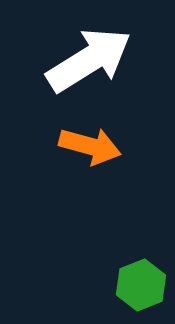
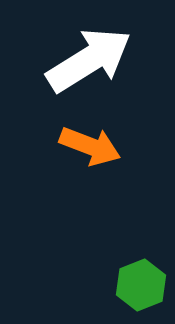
orange arrow: rotated 6 degrees clockwise
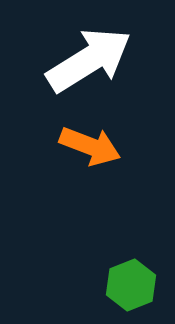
green hexagon: moved 10 px left
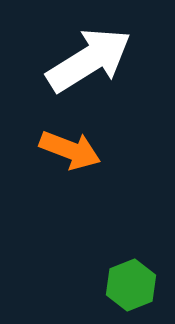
orange arrow: moved 20 px left, 4 px down
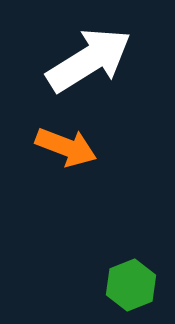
orange arrow: moved 4 px left, 3 px up
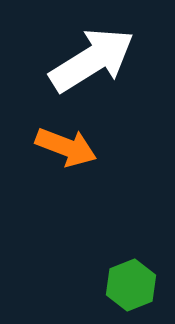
white arrow: moved 3 px right
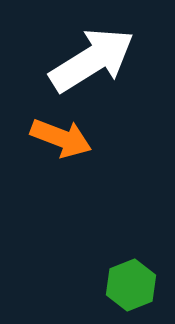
orange arrow: moved 5 px left, 9 px up
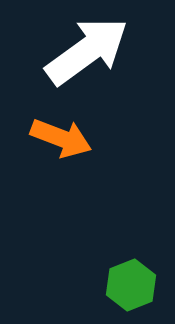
white arrow: moved 5 px left, 9 px up; rotated 4 degrees counterclockwise
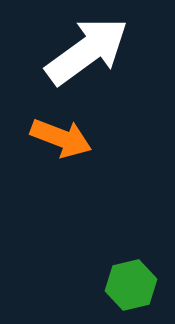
green hexagon: rotated 9 degrees clockwise
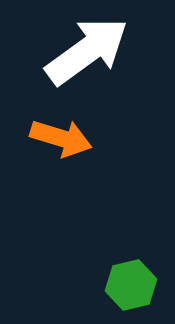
orange arrow: rotated 4 degrees counterclockwise
